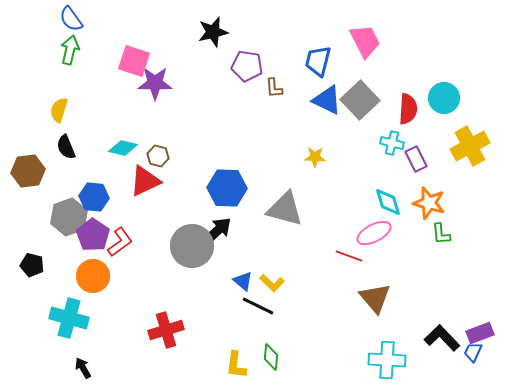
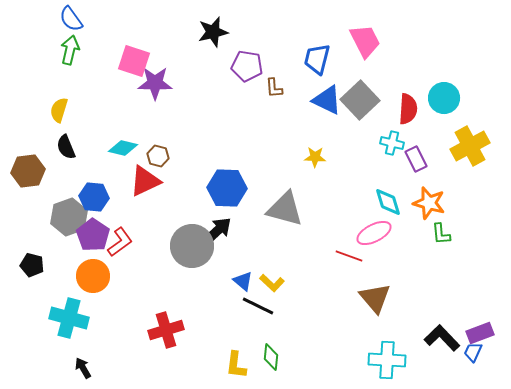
blue trapezoid at (318, 61): moved 1 px left, 2 px up
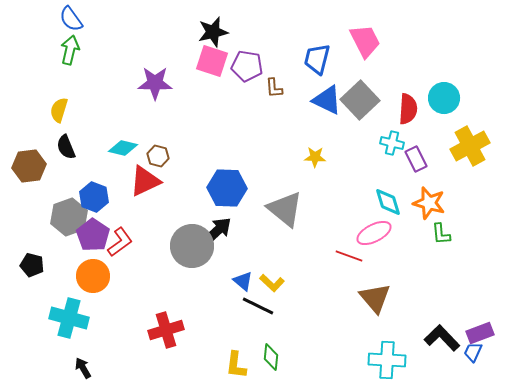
pink square at (134, 61): moved 78 px right
brown hexagon at (28, 171): moved 1 px right, 5 px up
blue hexagon at (94, 197): rotated 16 degrees clockwise
gray triangle at (285, 209): rotated 24 degrees clockwise
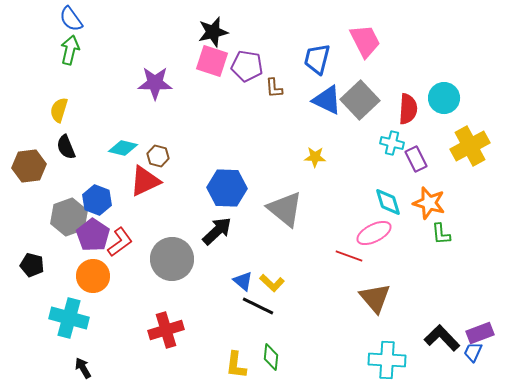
blue hexagon at (94, 197): moved 3 px right, 3 px down
gray circle at (192, 246): moved 20 px left, 13 px down
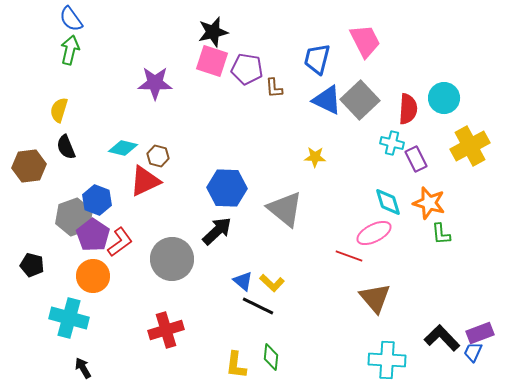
purple pentagon at (247, 66): moved 3 px down
gray hexagon at (69, 217): moved 5 px right
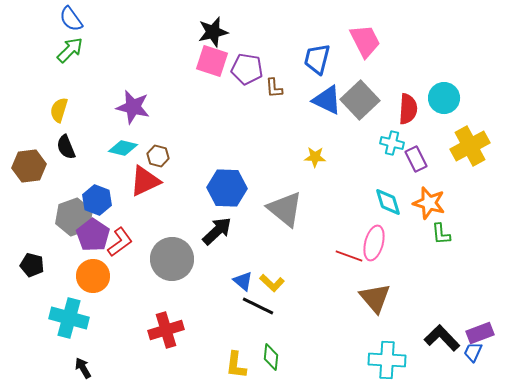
green arrow at (70, 50): rotated 32 degrees clockwise
purple star at (155, 83): moved 22 px left, 24 px down; rotated 12 degrees clockwise
pink ellipse at (374, 233): moved 10 px down; rotated 48 degrees counterclockwise
